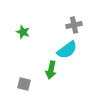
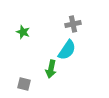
gray cross: moved 1 px left, 1 px up
cyan semicircle: rotated 20 degrees counterclockwise
green arrow: moved 1 px up
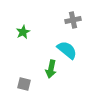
gray cross: moved 4 px up
green star: rotated 24 degrees clockwise
cyan semicircle: rotated 85 degrees counterclockwise
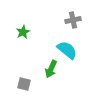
green arrow: rotated 12 degrees clockwise
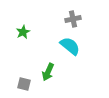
gray cross: moved 1 px up
cyan semicircle: moved 3 px right, 4 px up
green arrow: moved 3 px left, 3 px down
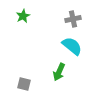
green star: moved 16 px up
cyan semicircle: moved 2 px right
green arrow: moved 11 px right
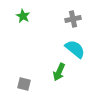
green star: rotated 16 degrees counterclockwise
cyan semicircle: moved 3 px right, 3 px down
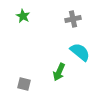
cyan semicircle: moved 5 px right, 3 px down
